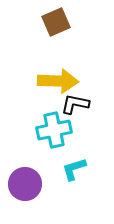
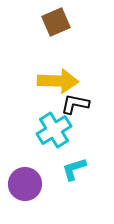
cyan cross: rotated 20 degrees counterclockwise
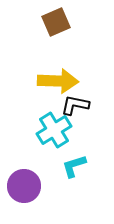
black L-shape: moved 1 px down
cyan L-shape: moved 3 px up
purple circle: moved 1 px left, 2 px down
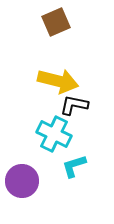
yellow arrow: rotated 12 degrees clockwise
black L-shape: moved 1 px left
cyan cross: moved 4 px down; rotated 32 degrees counterclockwise
purple circle: moved 2 px left, 5 px up
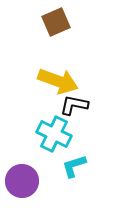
yellow arrow: rotated 6 degrees clockwise
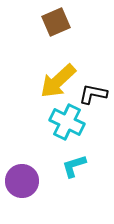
yellow arrow: rotated 117 degrees clockwise
black L-shape: moved 19 px right, 11 px up
cyan cross: moved 13 px right, 12 px up
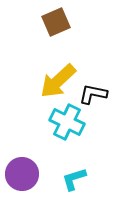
cyan L-shape: moved 13 px down
purple circle: moved 7 px up
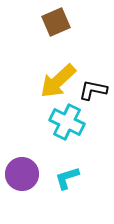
black L-shape: moved 4 px up
cyan L-shape: moved 7 px left, 1 px up
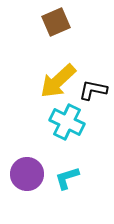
purple circle: moved 5 px right
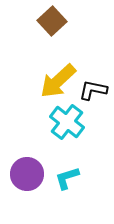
brown square: moved 4 px left, 1 px up; rotated 20 degrees counterclockwise
cyan cross: rotated 12 degrees clockwise
